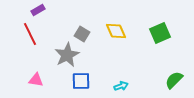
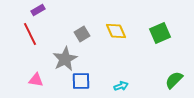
gray square: rotated 28 degrees clockwise
gray star: moved 2 px left, 4 px down
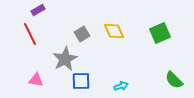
yellow diamond: moved 2 px left
green semicircle: rotated 90 degrees counterclockwise
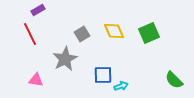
green square: moved 11 px left
blue square: moved 22 px right, 6 px up
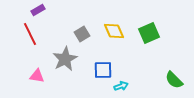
blue square: moved 5 px up
pink triangle: moved 1 px right, 4 px up
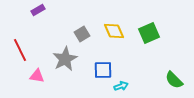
red line: moved 10 px left, 16 px down
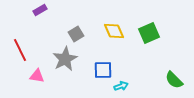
purple rectangle: moved 2 px right
gray square: moved 6 px left
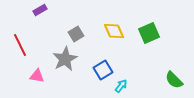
red line: moved 5 px up
blue square: rotated 30 degrees counterclockwise
cyan arrow: rotated 32 degrees counterclockwise
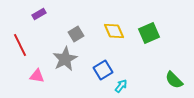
purple rectangle: moved 1 px left, 4 px down
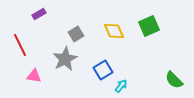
green square: moved 7 px up
pink triangle: moved 3 px left
